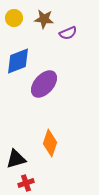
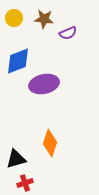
purple ellipse: rotated 36 degrees clockwise
red cross: moved 1 px left
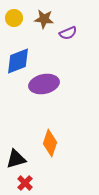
red cross: rotated 28 degrees counterclockwise
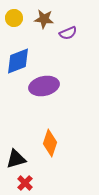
purple ellipse: moved 2 px down
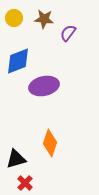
purple semicircle: rotated 150 degrees clockwise
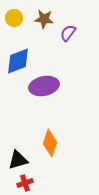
black triangle: moved 2 px right, 1 px down
red cross: rotated 28 degrees clockwise
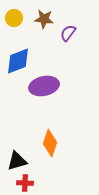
black triangle: moved 1 px left, 1 px down
red cross: rotated 21 degrees clockwise
